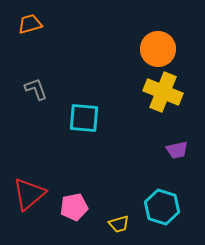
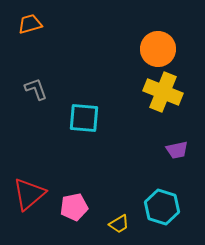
yellow trapezoid: rotated 15 degrees counterclockwise
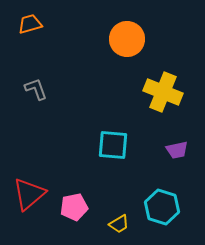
orange circle: moved 31 px left, 10 px up
cyan square: moved 29 px right, 27 px down
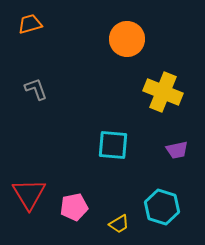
red triangle: rotated 21 degrees counterclockwise
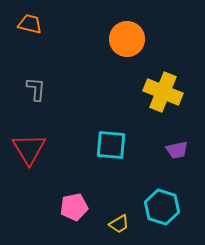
orange trapezoid: rotated 30 degrees clockwise
gray L-shape: rotated 25 degrees clockwise
cyan square: moved 2 px left
red triangle: moved 45 px up
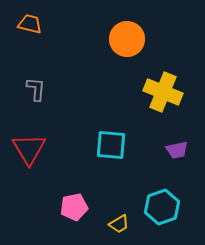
cyan hexagon: rotated 24 degrees clockwise
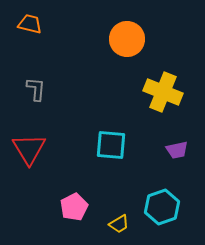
pink pentagon: rotated 16 degrees counterclockwise
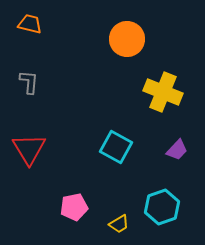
gray L-shape: moved 7 px left, 7 px up
cyan square: moved 5 px right, 2 px down; rotated 24 degrees clockwise
purple trapezoid: rotated 35 degrees counterclockwise
pink pentagon: rotated 16 degrees clockwise
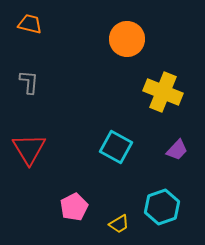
pink pentagon: rotated 16 degrees counterclockwise
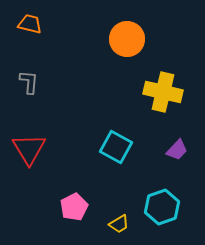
yellow cross: rotated 9 degrees counterclockwise
